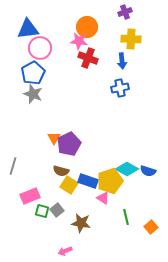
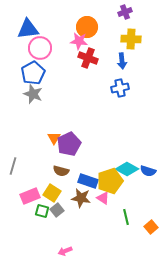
yellow square: moved 17 px left, 8 px down
brown star: moved 25 px up
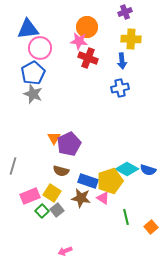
blue semicircle: moved 1 px up
green square: rotated 32 degrees clockwise
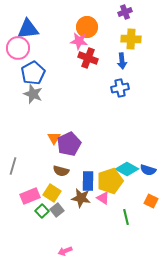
pink circle: moved 22 px left
blue rectangle: rotated 72 degrees clockwise
orange square: moved 26 px up; rotated 24 degrees counterclockwise
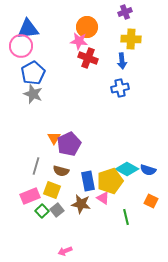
pink circle: moved 3 px right, 2 px up
gray line: moved 23 px right
blue rectangle: rotated 12 degrees counterclockwise
yellow square: moved 3 px up; rotated 12 degrees counterclockwise
brown star: moved 6 px down
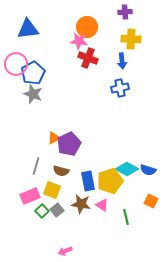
purple cross: rotated 16 degrees clockwise
pink circle: moved 5 px left, 18 px down
orange triangle: rotated 32 degrees clockwise
pink triangle: moved 1 px left, 7 px down
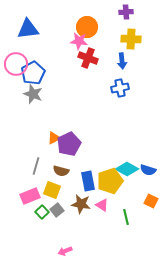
purple cross: moved 1 px right
green square: moved 1 px down
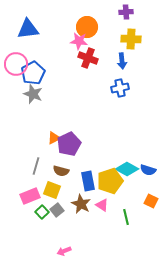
brown star: rotated 18 degrees clockwise
pink arrow: moved 1 px left
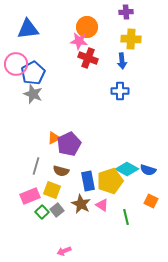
blue cross: moved 3 px down; rotated 12 degrees clockwise
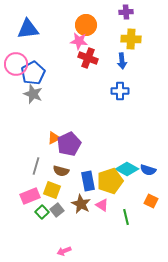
orange circle: moved 1 px left, 2 px up
